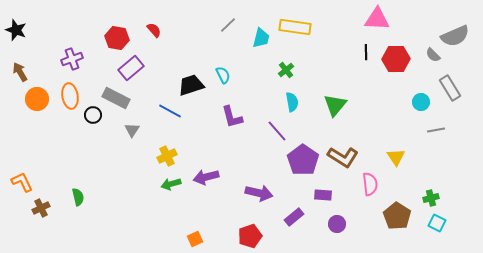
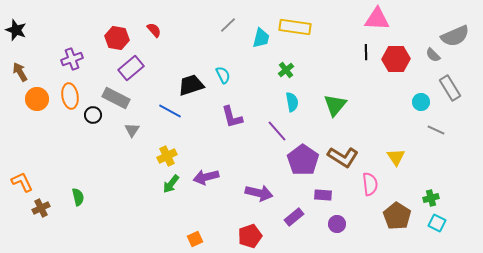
gray line at (436, 130): rotated 36 degrees clockwise
green arrow at (171, 184): rotated 36 degrees counterclockwise
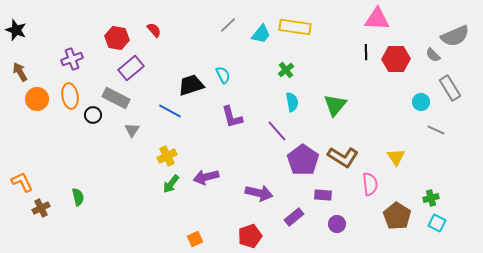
cyan trapezoid at (261, 38): moved 4 px up; rotated 25 degrees clockwise
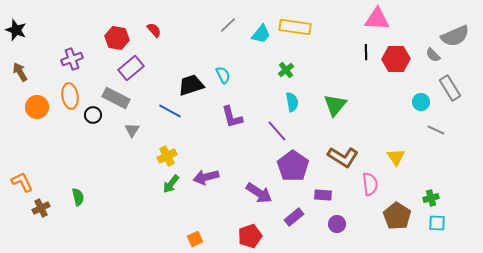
orange circle at (37, 99): moved 8 px down
purple pentagon at (303, 160): moved 10 px left, 6 px down
purple arrow at (259, 193): rotated 20 degrees clockwise
cyan square at (437, 223): rotated 24 degrees counterclockwise
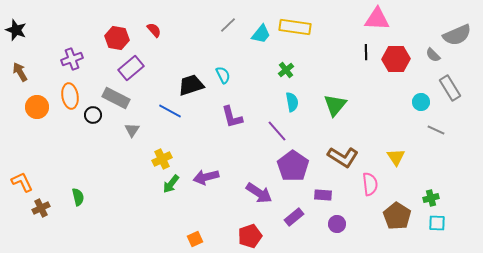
gray semicircle at (455, 36): moved 2 px right, 1 px up
yellow cross at (167, 156): moved 5 px left, 3 px down
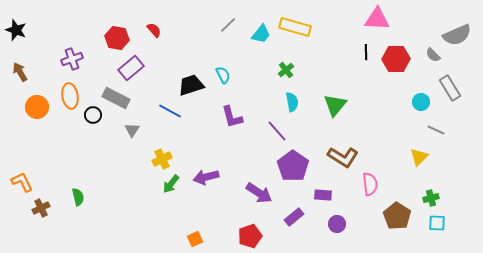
yellow rectangle at (295, 27): rotated 8 degrees clockwise
yellow triangle at (396, 157): moved 23 px right; rotated 18 degrees clockwise
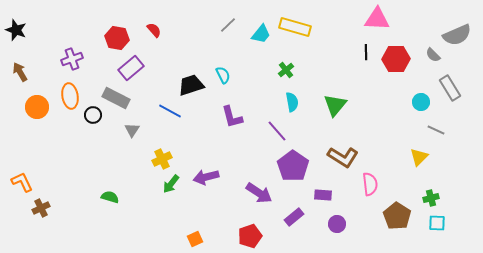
green semicircle at (78, 197): moved 32 px right; rotated 60 degrees counterclockwise
